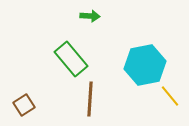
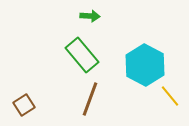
green rectangle: moved 11 px right, 4 px up
cyan hexagon: rotated 21 degrees counterclockwise
brown line: rotated 16 degrees clockwise
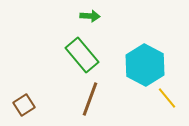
yellow line: moved 3 px left, 2 px down
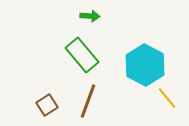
brown line: moved 2 px left, 2 px down
brown square: moved 23 px right
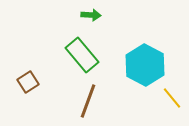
green arrow: moved 1 px right, 1 px up
yellow line: moved 5 px right
brown square: moved 19 px left, 23 px up
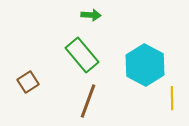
yellow line: rotated 40 degrees clockwise
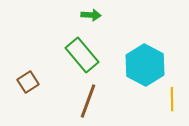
yellow line: moved 1 px down
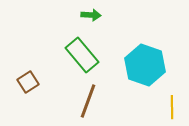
cyan hexagon: rotated 9 degrees counterclockwise
yellow line: moved 8 px down
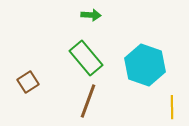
green rectangle: moved 4 px right, 3 px down
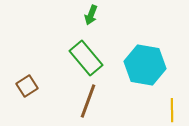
green arrow: rotated 108 degrees clockwise
cyan hexagon: rotated 9 degrees counterclockwise
brown square: moved 1 px left, 4 px down
yellow line: moved 3 px down
